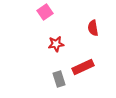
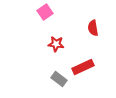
red star: rotated 14 degrees clockwise
gray rectangle: rotated 35 degrees counterclockwise
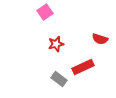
red semicircle: moved 7 px right, 11 px down; rotated 63 degrees counterclockwise
red star: rotated 21 degrees counterclockwise
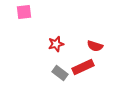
pink square: moved 21 px left; rotated 28 degrees clockwise
red semicircle: moved 5 px left, 7 px down
gray rectangle: moved 1 px right, 6 px up
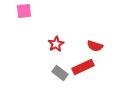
pink square: moved 1 px up
red star: rotated 14 degrees counterclockwise
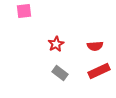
red semicircle: rotated 21 degrees counterclockwise
red rectangle: moved 16 px right, 4 px down
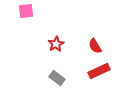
pink square: moved 2 px right
red semicircle: rotated 63 degrees clockwise
gray rectangle: moved 3 px left, 5 px down
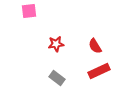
pink square: moved 3 px right
red star: rotated 21 degrees clockwise
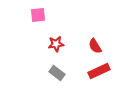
pink square: moved 9 px right, 4 px down
gray rectangle: moved 5 px up
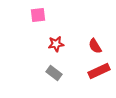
gray rectangle: moved 3 px left
